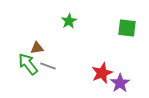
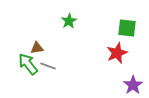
red star: moved 15 px right, 20 px up
purple star: moved 13 px right, 2 px down
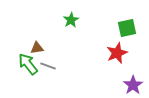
green star: moved 2 px right, 1 px up
green square: rotated 18 degrees counterclockwise
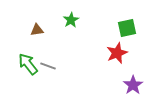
brown triangle: moved 18 px up
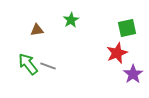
purple star: moved 11 px up
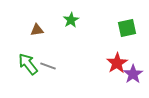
red star: moved 10 px down; rotated 10 degrees counterclockwise
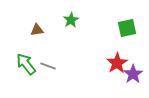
green arrow: moved 2 px left
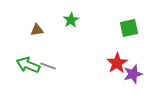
green square: moved 2 px right
green arrow: moved 2 px right, 1 px down; rotated 30 degrees counterclockwise
purple star: rotated 18 degrees clockwise
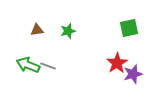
green star: moved 3 px left, 11 px down; rotated 14 degrees clockwise
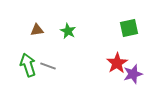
green star: rotated 28 degrees counterclockwise
green arrow: rotated 50 degrees clockwise
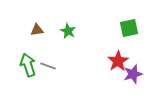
red star: moved 1 px right, 2 px up
